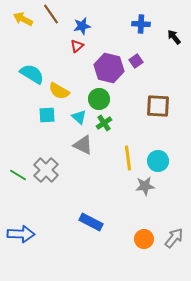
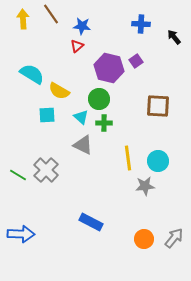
yellow arrow: rotated 60 degrees clockwise
blue star: rotated 18 degrees clockwise
cyan triangle: moved 2 px right
green cross: rotated 35 degrees clockwise
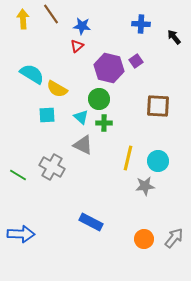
yellow semicircle: moved 2 px left, 2 px up
yellow line: rotated 20 degrees clockwise
gray cross: moved 6 px right, 3 px up; rotated 15 degrees counterclockwise
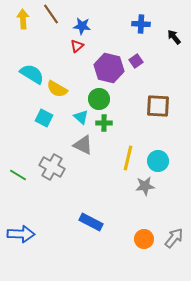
cyan square: moved 3 px left, 3 px down; rotated 30 degrees clockwise
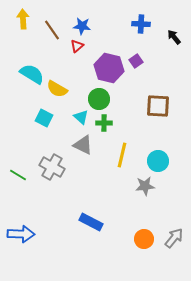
brown line: moved 1 px right, 16 px down
yellow line: moved 6 px left, 3 px up
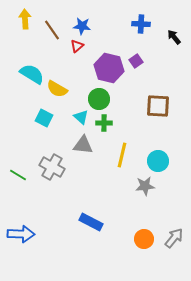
yellow arrow: moved 2 px right
gray triangle: rotated 20 degrees counterclockwise
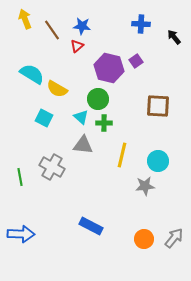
yellow arrow: rotated 18 degrees counterclockwise
green circle: moved 1 px left
green line: moved 2 px right, 2 px down; rotated 48 degrees clockwise
blue rectangle: moved 4 px down
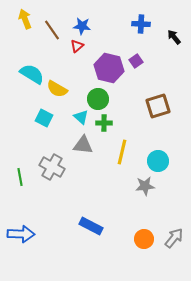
brown square: rotated 20 degrees counterclockwise
yellow line: moved 3 px up
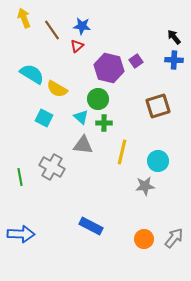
yellow arrow: moved 1 px left, 1 px up
blue cross: moved 33 px right, 36 px down
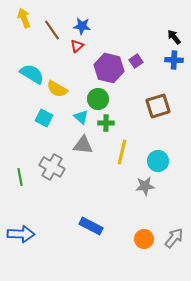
green cross: moved 2 px right
